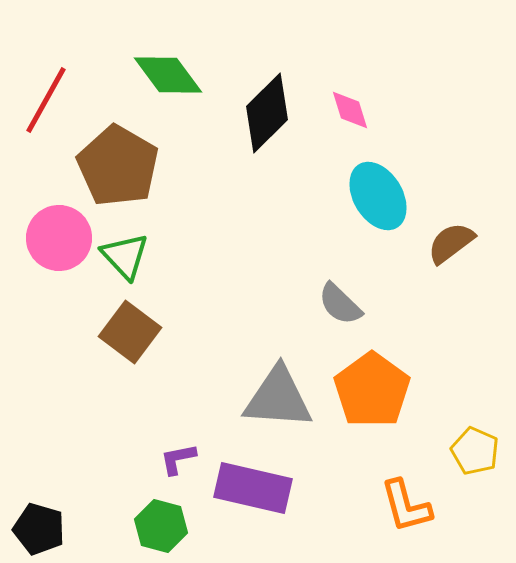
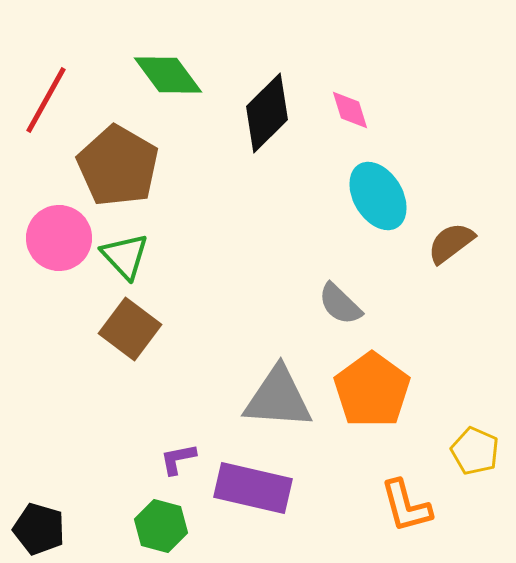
brown square: moved 3 px up
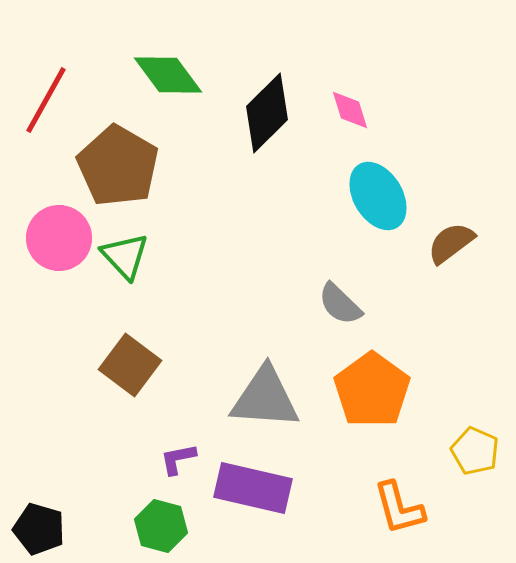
brown square: moved 36 px down
gray triangle: moved 13 px left
orange L-shape: moved 7 px left, 2 px down
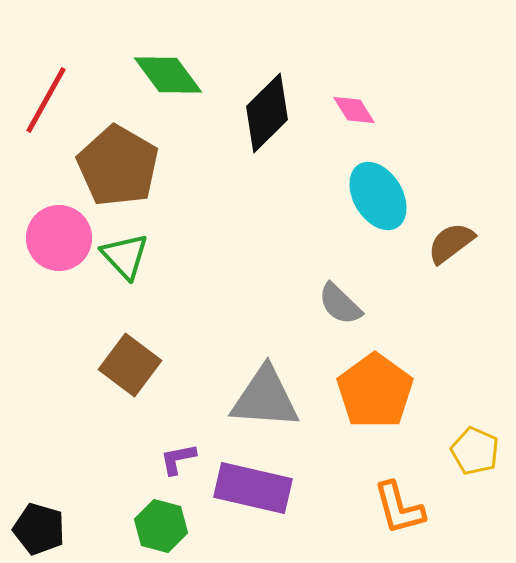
pink diamond: moved 4 px right; rotated 15 degrees counterclockwise
orange pentagon: moved 3 px right, 1 px down
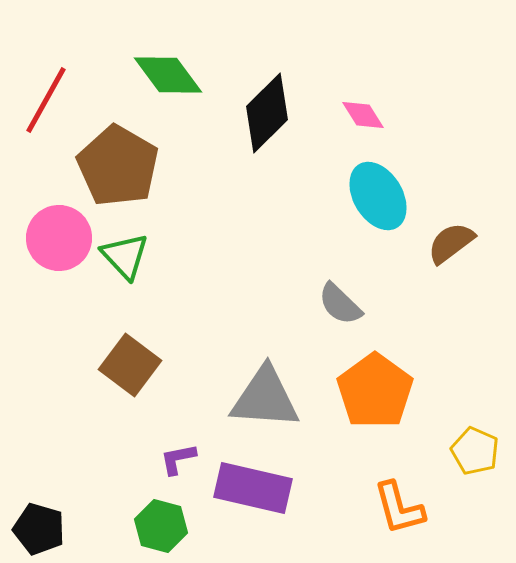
pink diamond: moved 9 px right, 5 px down
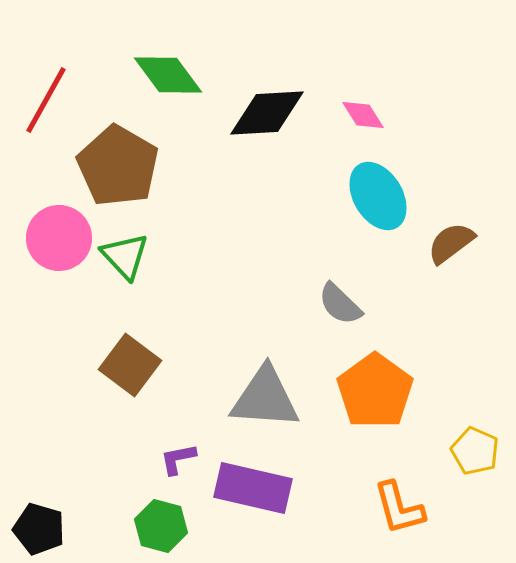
black diamond: rotated 42 degrees clockwise
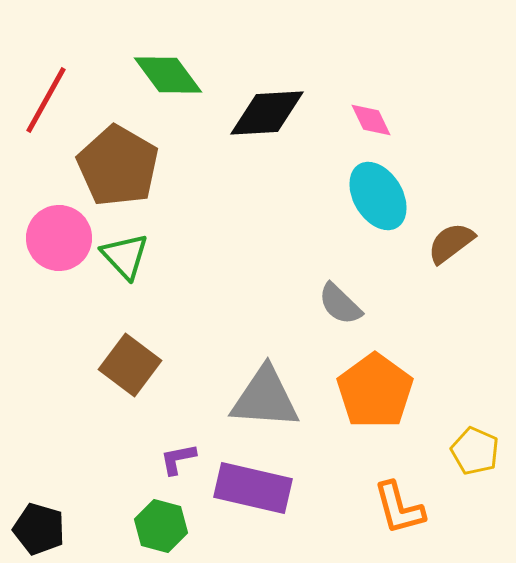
pink diamond: moved 8 px right, 5 px down; rotated 6 degrees clockwise
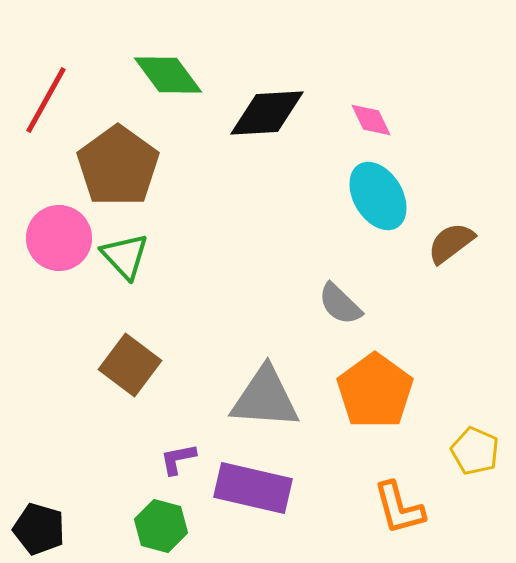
brown pentagon: rotated 6 degrees clockwise
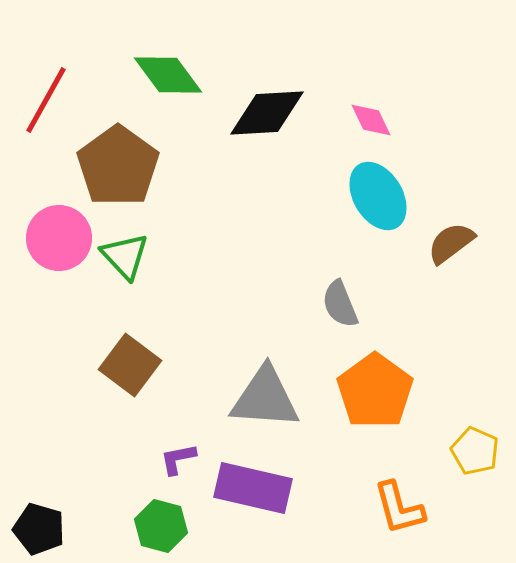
gray semicircle: rotated 24 degrees clockwise
